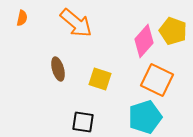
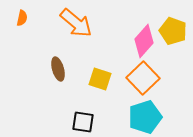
orange square: moved 14 px left, 2 px up; rotated 20 degrees clockwise
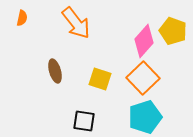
orange arrow: rotated 12 degrees clockwise
brown ellipse: moved 3 px left, 2 px down
black square: moved 1 px right, 1 px up
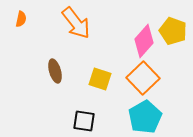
orange semicircle: moved 1 px left, 1 px down
cyan pentagon: rotated 12 degrees counterclockwise
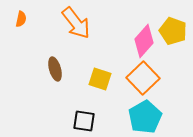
brown ellipse: moved 2 px up
